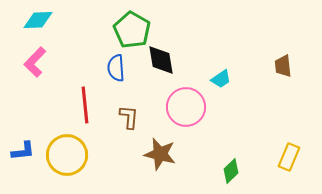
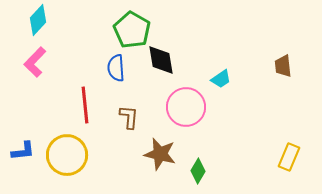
cyan diamond: rotated 44 degrees counterclockwise
green diamond: moved 33 px left; rotated 15 degrees counterclockwise
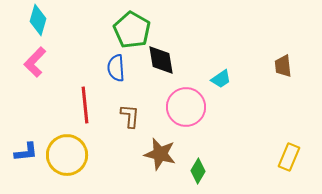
cyan diamond: rotated 28 degrees counterclockwise
brown L-shape: moved 1 px right, 1 px up
blue L-shape: moved 3 px right, 1 px down
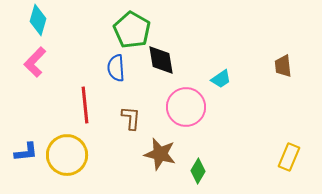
brown L-shape: moved 1 px right, 2 px down
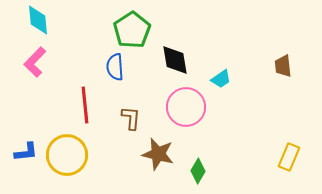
cyan diamond: rotated 20 degrees counterclockwise
green pentagon: rotated 9 degrees clockwise
black diamond: moved 14 px right
blue semicircle: moved 1 px left, 1 px up
brown star: moved 2 px left
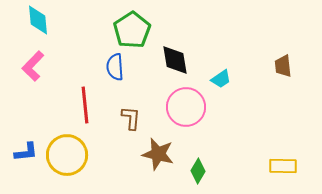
pink L-shape: moved 2 px left, 4 px down
yellow rectangle: moved 6 px left, 9 px down; rotated 68 degrees clockwise
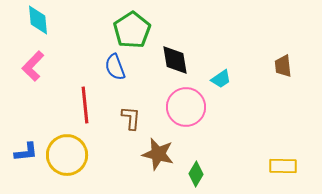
blue semicircle: rotated 16 degrees counterclockwise
green diamond: moved 2 px left, 3 px down
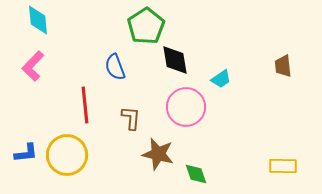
green pentagon: moved 14 px right, 4 px up
blue L-shape: moved 1 px down
green diamond: rotated 50 degrees counterclockwise
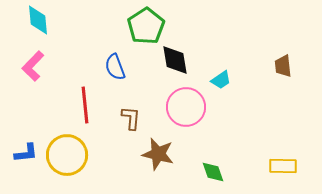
cyan trapezoid: moved 1 px down
green diamond: moved 17 px right, 2 px up
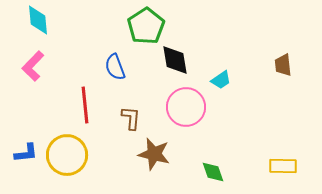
brown trapezoid: moved 1 px up
brown star: moved 4 px left
